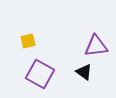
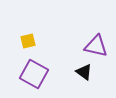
purple triangle: rotated 20 degrees clockwise
purple square: moved 6 px left
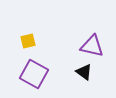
purple triangle: moved 4 px left
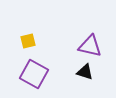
purple triangle: moved 2 px left
black triangle: moved 1 px right; rotated 18 degrees counterclockwise
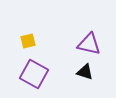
purple triangle: moved 1 px left, 2 px up
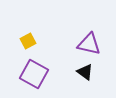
yellow square: rotated 14 degrees counterclockwise
black triangle: rotated 18 degrees clockwise
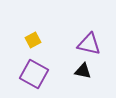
yellow square: moved 5 px right, 1 px up
black triangle: moved 2 px left, 1 px up; rotated 24 degrees counterclockwise
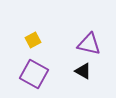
black triangle: rotated 18 degrees clockwise
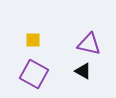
yellow square: rotated 28 degrees clockwise
